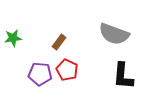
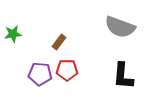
gray semicircle: moved 6 px right, 7 px up
green star: moved 4 px up
red pentagon: rotated 25 degrees counterclockwise
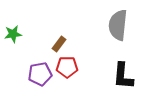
gray semicircle: moved 2 px left, 2 px up; rotated 76 degrees clockwise
brown rectangle: moved 2 px down
red pentagon: moved 3 px up
purple pentagon: rotated 15 degrees counterclockwise
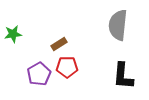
brown rectangle: rotated 21 degrees clockwise
purple pentagon: moved 1 px left; rotated 20 degrees counterclockwise
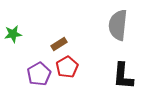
red pentagon: rotated 30 degrees counterclockwise
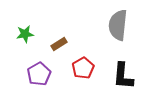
green star: moved 12 px right
red pentagon: moved 16 px right, 1 px down
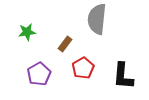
gray semicircle: moved 21 px left, 6 px up
green star: moved 2 px right, 2 px up
brown rectangle: moved 6 px right; rotated 21 degrees counterclockwise
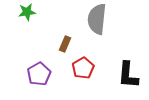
green star: moved 20 px up
brown rectangle: rotated 14 degrees counterclockwise
black L-shape: moved 5 px right, 1 px up
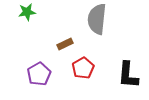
brown rectangle: rotated 42 degrees clockwise
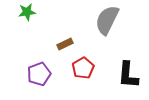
gray semicircle: moved 10 px right, 1 px down; rotated 20 degrees clockwise
purple pentagon: rotated 10 degrees clockwise
